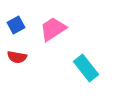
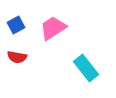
pink trapezoid: moved 1 px up
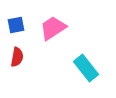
blue square: rotated 18 degrees clockwise
red semicircle: rotated 90 degrees counterclockwise
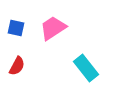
blue square: moved 3 px down; rotated 24 degrees clockwise
red semicircle: moved 9 px down; rotated 18 degrees clockwise
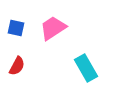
cyan rectangle: rotated 8 degrees clockwise
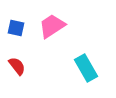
pink trapezoid: moved 1 px left, 2 px up
red semicircle: rotated 66 degrees counterclockwise
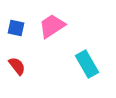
cyan rectangle: moved 1 px right, 4 px up
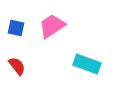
cyan rectangle: rotated 40 degrees counterclockwise
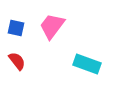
pink trapezoid: rotated 20 degrees counterclockwise
red semicircle: moved 5 px up
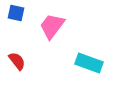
blue square: moved 15 px up
cyan rectangle: moved 2 px right, 1 px up
